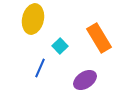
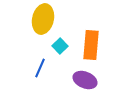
yellow ellipse: moved 10 px right
orange rectangle: moved 8 px left, 7 px down; rotated 36 degrees clockwise
purple ellipse: rotated 55 degrees clockwise
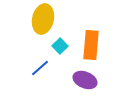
blue line: rotated 24 degrees clockwise
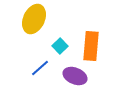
yellow ellipse: moved 9 px left; rotated 12 degrees clockwise
orange rectangle: moved 1 px down
purple ellipse: moved 10 px left, 4 px up
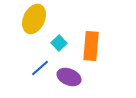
cyan square: moved 1 px left, 3 px up
purple ellipse: moved 6 px left, 1 px down
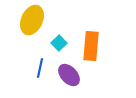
yellow ellipse: moved 2 px left, 1 px down
blue line: rotated 36 degrees counterclockwise
purple ellipse: moved 2 px up; rotated 25 degrees clockwise
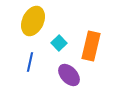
yellow ellipse: moved 1 px right, 1 px down
orange rectangle: rotated 8 degrees clockwise
blue line: moved 10 px left, 6 px up
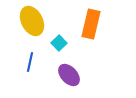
yellow ellipse: moved 1 px left; rotated 52 degrees counterclockwise
orange rectangle: moved 22 px up
